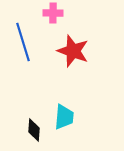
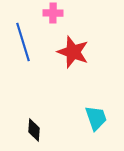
red star: moved 1 px down
cyan trapezoid: moved 32 px right, 1 px down; rotated 24 degrees counterclockwise
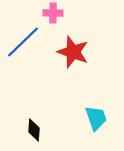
blue line: rotated 63 degrees clockwise
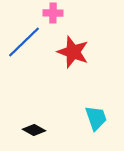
blue line: moved 1 px right
black diamond: rotated 65 degrees counterclockwise
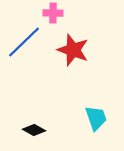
red star: moved 2 px up
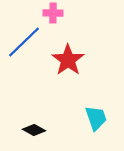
red star: moved 5 px left, 10 px down; rotated 16 degrees clockwise
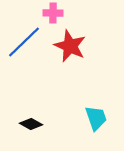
red star: moved 2 px right, 14 px up; rotated 12 degrees counterclockwise
black diamond: moved 3 px left, 6 px up
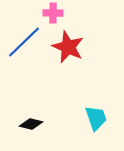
red star: moved 2 px left, 1 px down
black diamond: rotated 15 degrees counterclockwise
